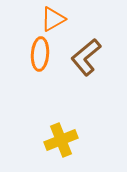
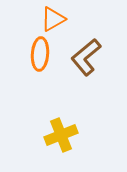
yellow cross: moved 5 px up
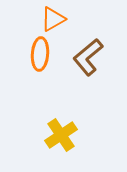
brown L-shape: moved 2 px right
yellow cross: rotated 12 degrees counterclockwise
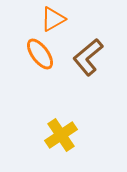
orange ellipse: rotated 40 degrees counterclockwise
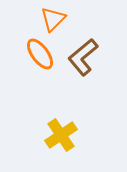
orange triangle: rotated 16 degrees counterclockwise
brown L-shape: moved 5 px left
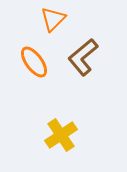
orange ellipse: moved 6 px left, 8 px down
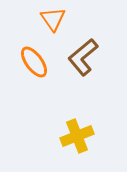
orange triangle: rotated 20 degrees counterclockwise
yellow cross: moved 16 px right, 1 px down; rotated 12 degrees clockwise
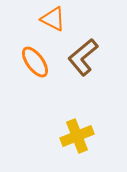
orange triangle: rotated 28 degrees counterclockwise
orange ellipse: moved 1 px right
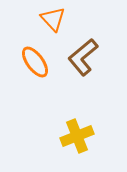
orange triangle: rotated 20 degrees clockwise
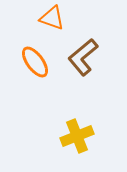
orange triangle: moved 1 px left, 1 px up; rotated 28 degrees counterclockwise
